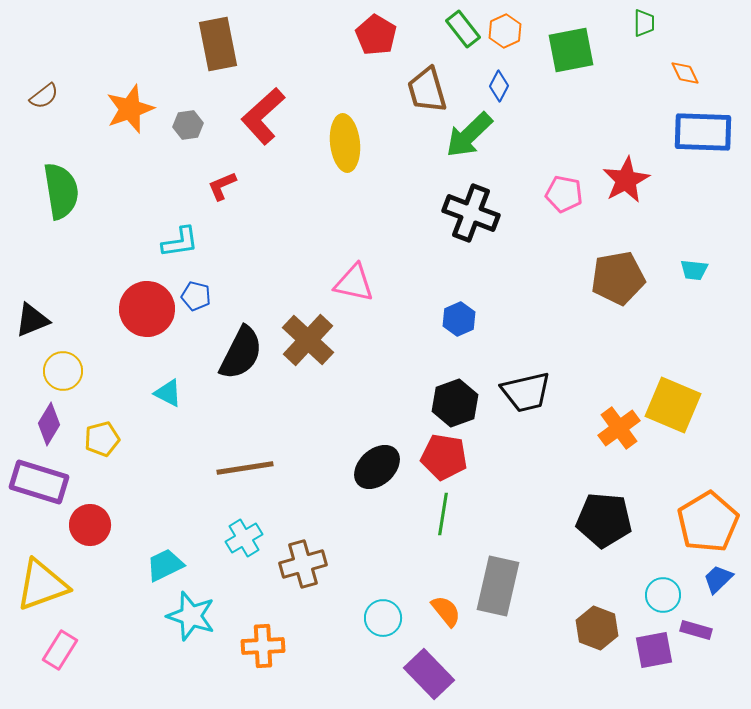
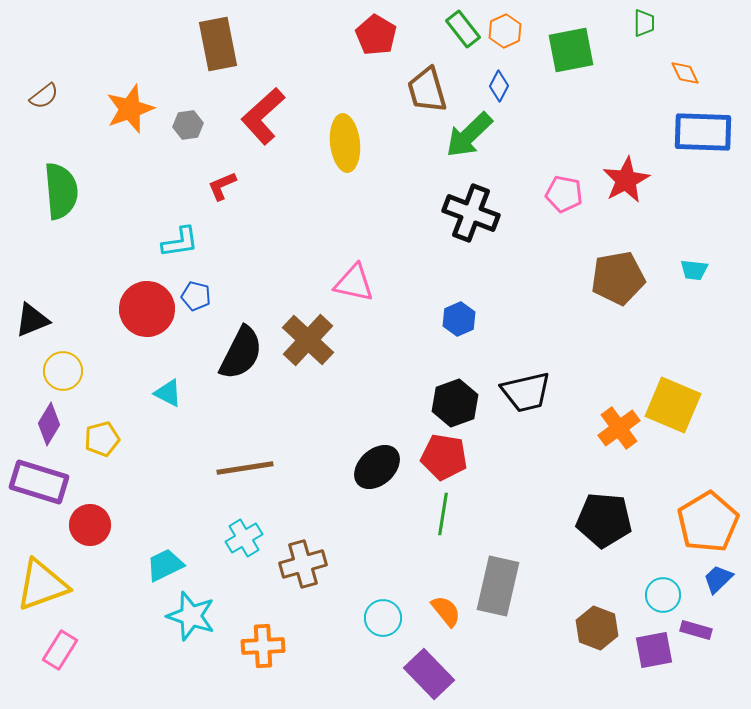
green semicircle at (61, 191): rotated 4 degrees clockwise
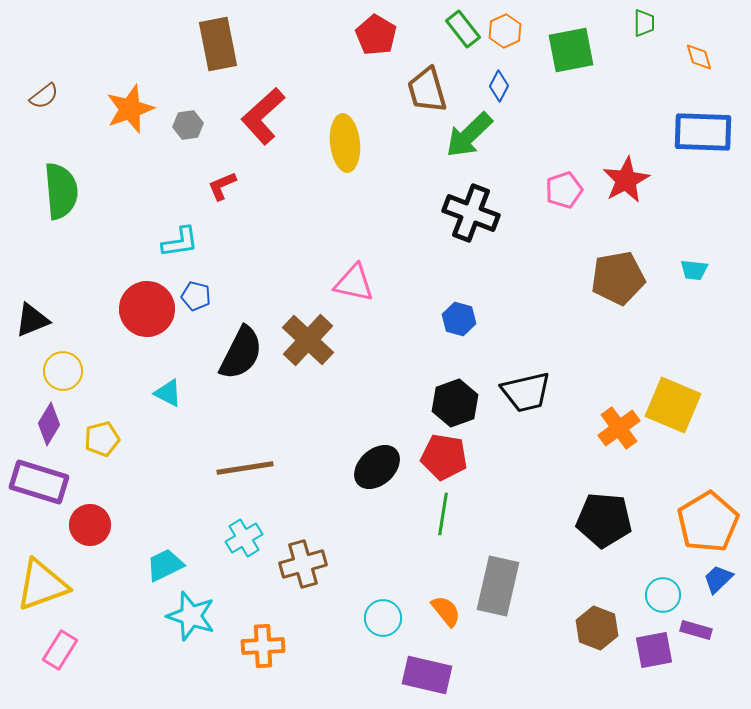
orange diamond at (685, 73): moved 14 px right, 16 px up; rotated 8 degrees clockwise
pink pentagon at (564, 194): moved 4 px up; rotated 30 degrees counterclockwise
blue hexagon at (459, 319): rotated 20 degrees counterclockwise
purple rectangle at (429, 674): moved 2 px left, 1 px down; rotated 33 degrees counterclockwise
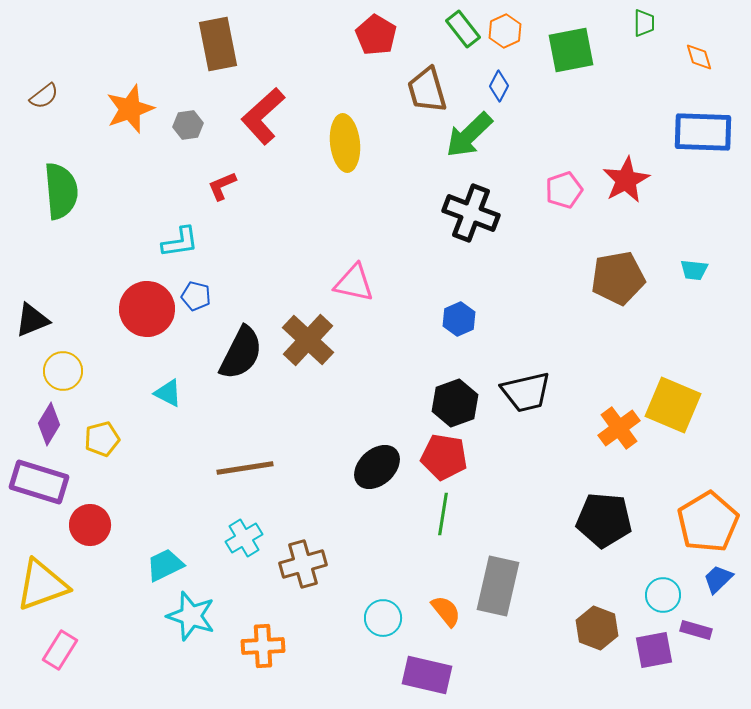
blue hexagon at (459, 319): rotated 20 degrees clockwise
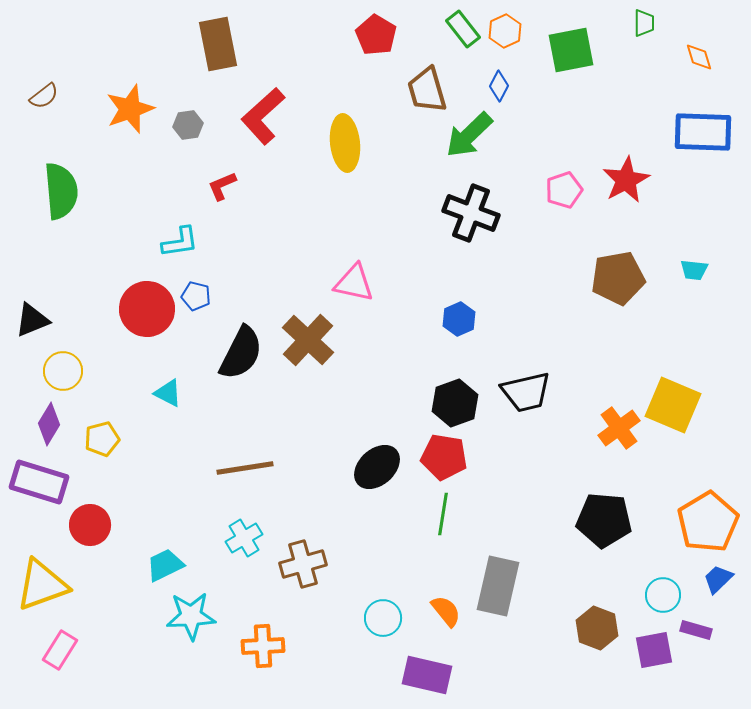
cyan star at (191, 616): rotated 21 degrees counterclockwise
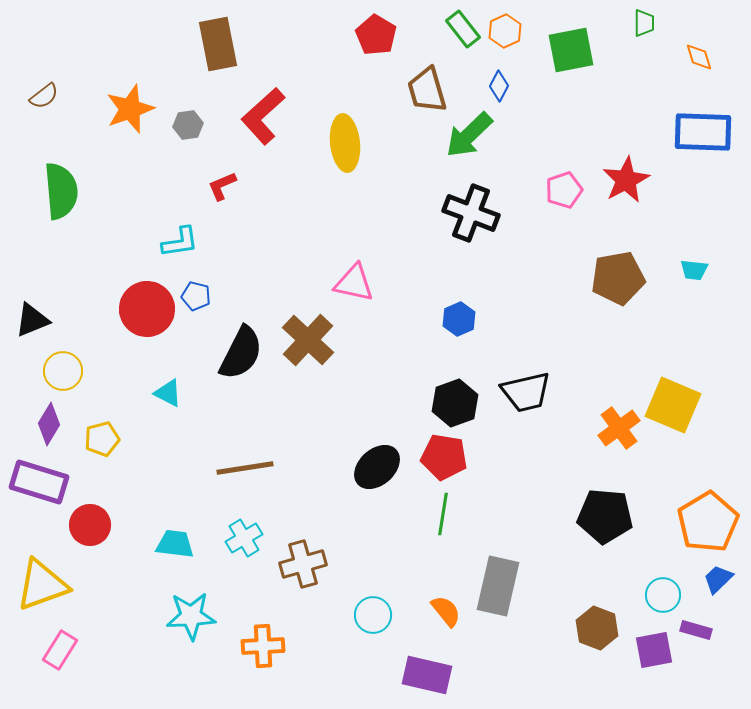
black pentagon at (604, 520): moved 1 px right, 4 px up
cyan trapezoid at (165, 565): moved 10 px right, 21 px up; rotated 33 degrees clockwise
cyan circle at (383, 618): moved 10 px left, 3 px up
